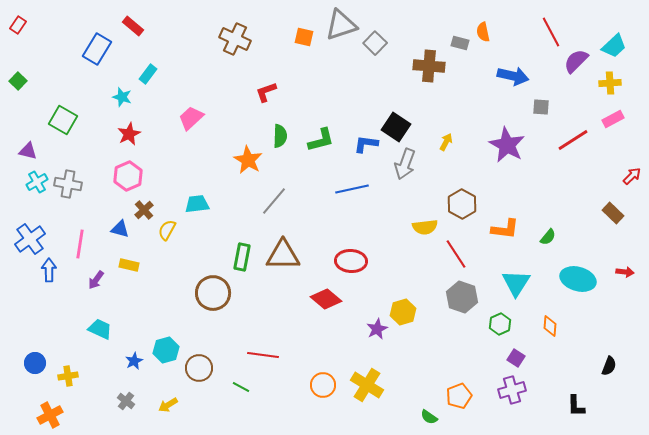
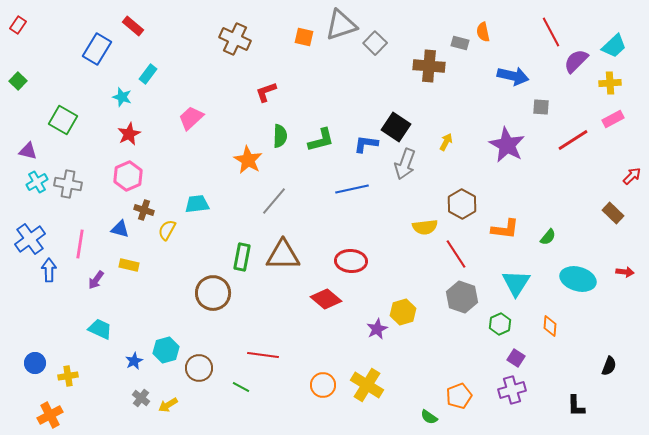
brown cross at (144, 210): rotated 30 degrees counterclockwise
gray cross at (126, 401): moved 15 px right, 3 px up
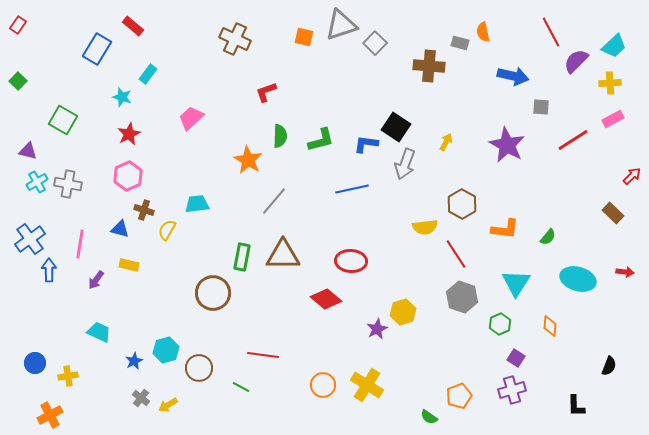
cyan trapezoid at (100, 329): moved 1 px left, 3 px down
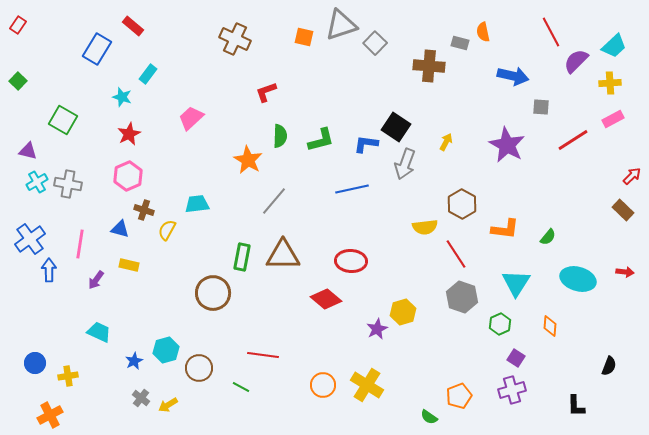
brown rectangle at (613, 213): moved 10 px right, 3 px up
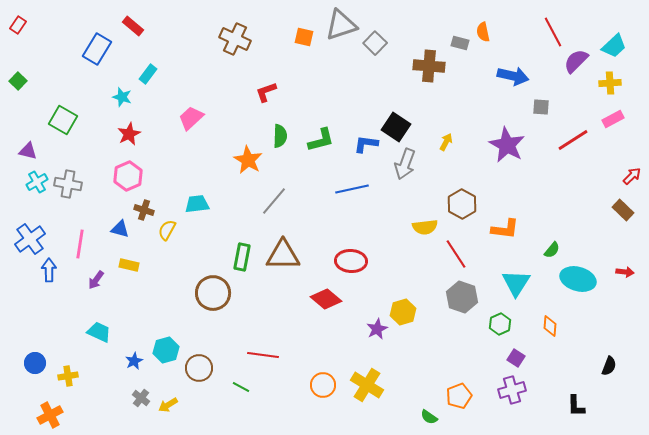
red line at (551, 32): moved 2 px right
green semicircle at (548, 237): moved 4 px right, 13 px down
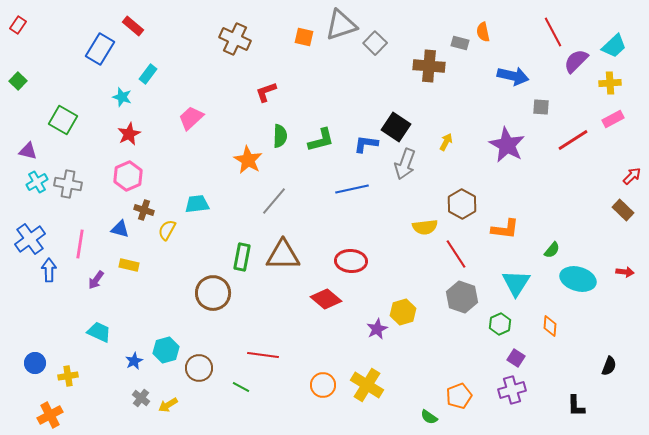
blue rectangle at (97, 49): moved 3 px right
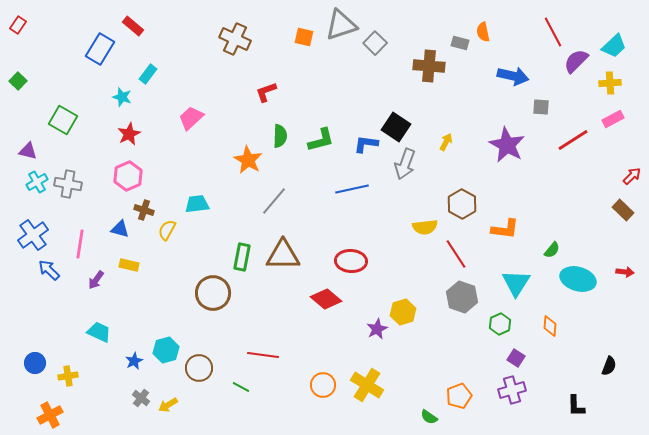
blue cross at (30, 239): moved 3 px right, 4 px up
blue arrow at (49, 270): rotated 45 degrees counterclockwise
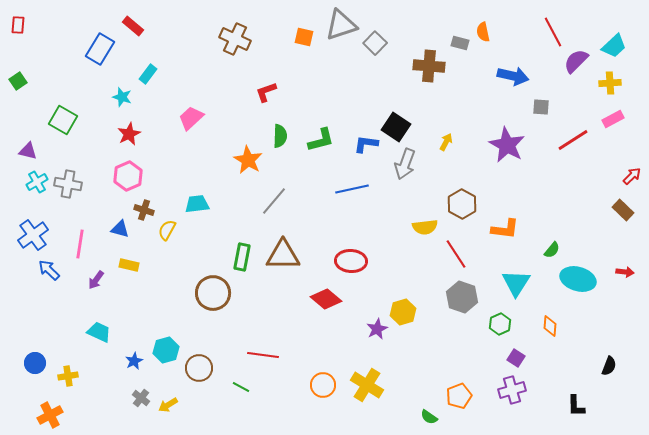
red rectangle at (18, 25): rotated 30 degrees counterclockwise
green square at (18, 81): rotated 12 degrees clockwise
